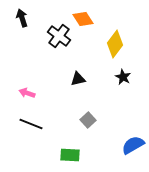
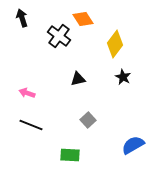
black line: moved 1 px down
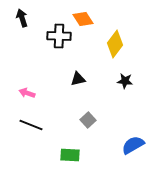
black cross: rotated 35 degrees counterclockwise
black star: moved 2 px right, 4 px down; rotated 21 degrees counterclockwise
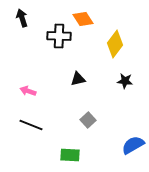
pink arrow: moved 1 px right, 2 px up
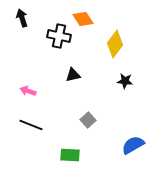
black cross: rotated 10 degrees clockwise
black triangle: moved 5 px left, 4 px up
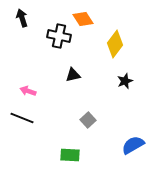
black star: rotated 28 degrees counterclockwise
black line: moved 9 px left, 7 px up
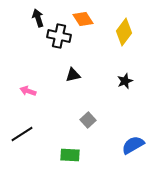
black arrow: moved 16 px right
yellow diamond: moved 9 px right, 12 px up
black line: moved 16 px down; rotated 55 degrees counterclockwise
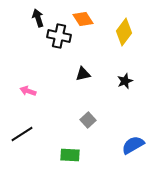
black triangle: moved 10 px right, 1 px up
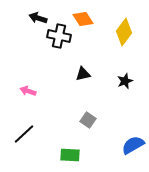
black arrow: rotated 54 degrees counterclockwise
gray square: rotated 14 degrees counterclockwise
black line: moved 2 px right; rotated 10 degrees counterclockwise
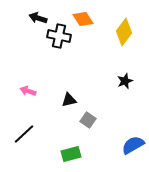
black triangle: moved 14 px left, 26 px down
green rectangle: moved 1 px right, 1 px up; rotated 18 degrees counterclockwise
